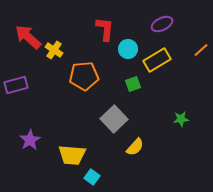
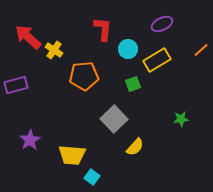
red L-shape: moved 2 px left
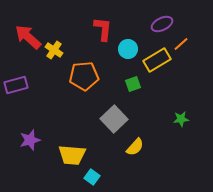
orange line: moved 20 px left, 6 px up
purple star: rotated 15 degrees clockwise
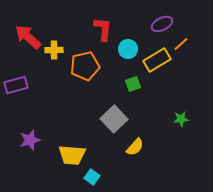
yellow cross: rotated 36 degrees counterclockwise
orange pentagon: moved 1 px right, 10 px up; rotated 8 degrees counterclockwise
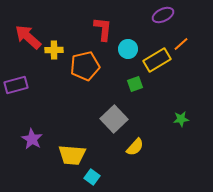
purple ellipse: moved 1 px right, 9 px up
green square: moved 2 px right
purple star: moved 2 px right, 1 px up; rotated 25 degrees counterclockwise
